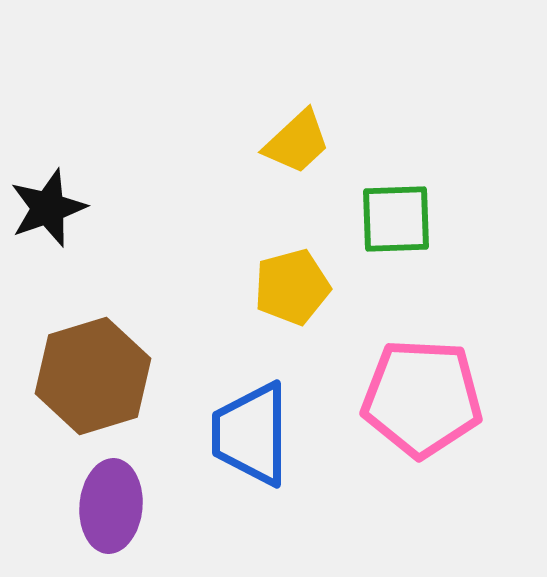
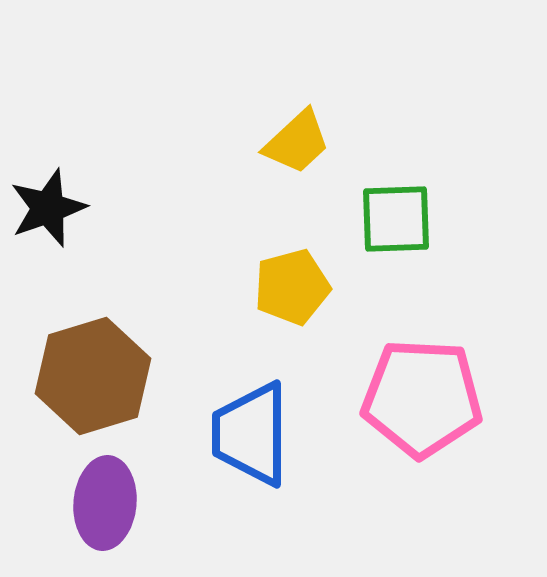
purple ellipse: moved 6 px left, 3 px up
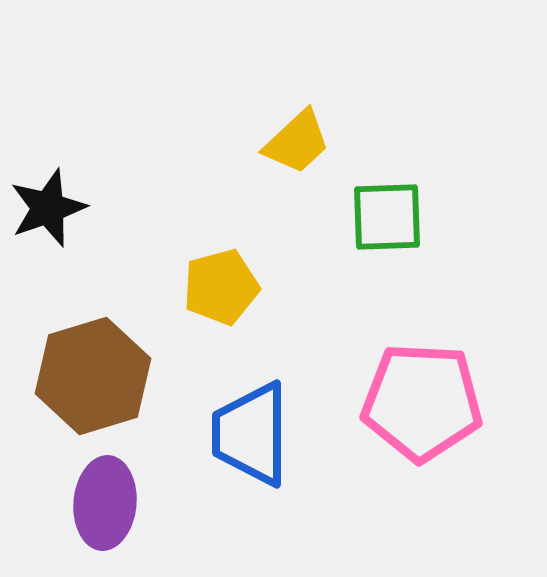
green square: moved 9 px left, 2 px up
yellow pentagon: moved 71 px left
pink pentagon: moved 4 px down
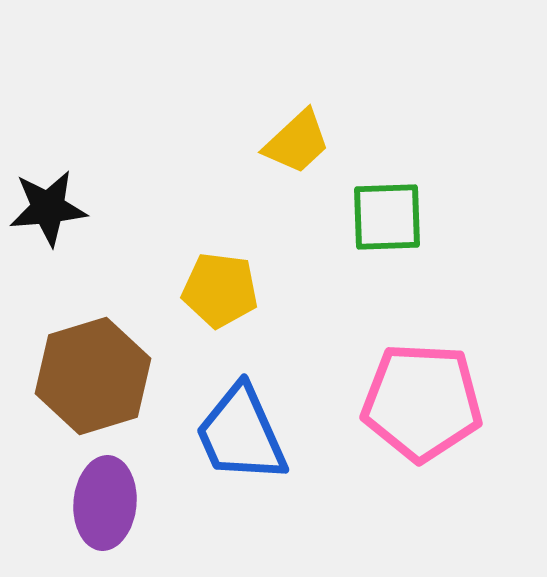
black star: rotated 14 degrees clockwise
yellow pentagon: moved 1 px left, 3 px down; rotated 22 degrees clockwise
blue trapezoid: moved 10 px left; rotated 24 degrees counterclockwise
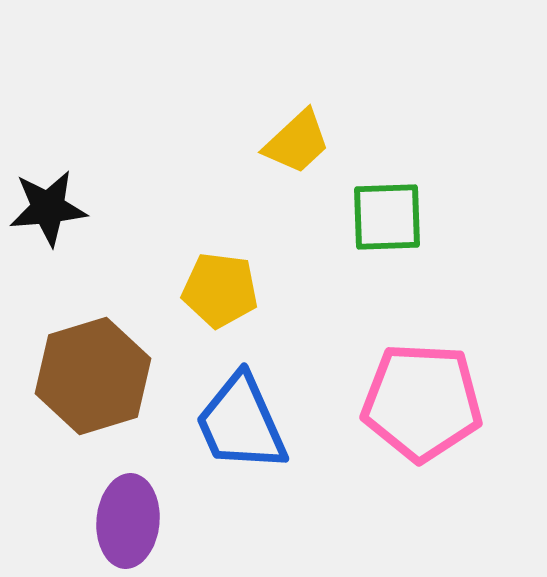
blue trapezoid: moved 11 px up
purple ellipse: moved 23 px right, 18 px down
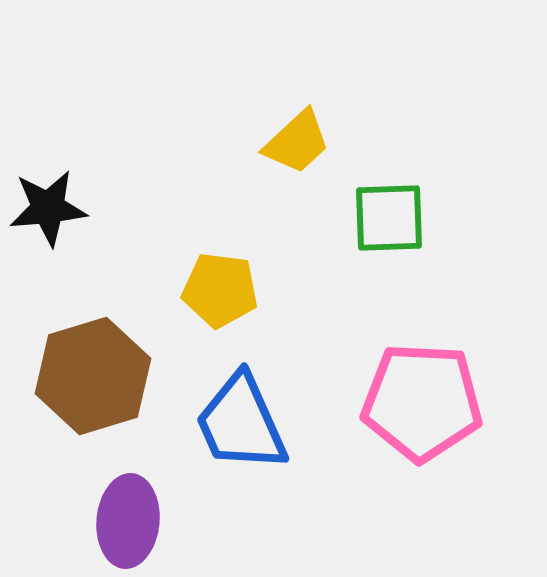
green square: moved 2 px right, 1 px down
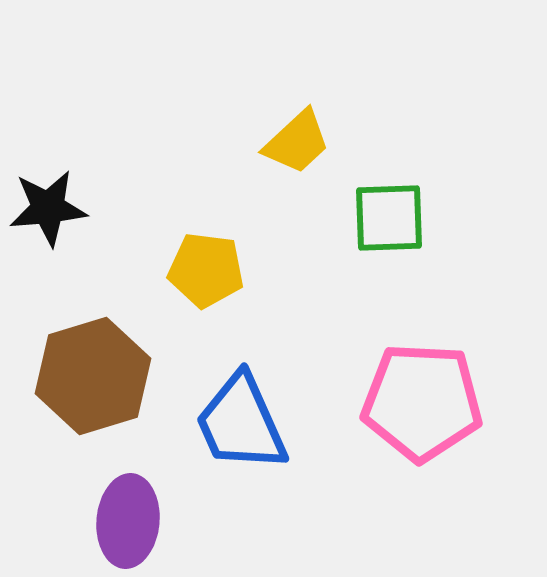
yellow pentagon: moved 14 px left, 20 px up
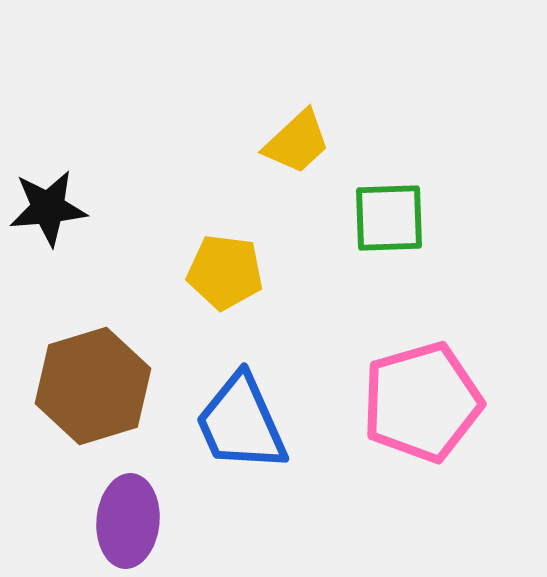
yellow pentagon: moved 19 px right, 2 px down
brown hexagon: moved 10 px down
pink pentagon: rotated 19 degrees counterclockwise
